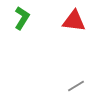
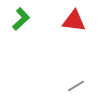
green L-shape: moved 1 px left, 1 px down; rotated 15 degrees clockwise
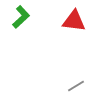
green L-shape: moved 2 px up
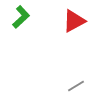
red triangle: rotated 35 degrees counterclockwise
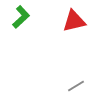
red triangle: rotated 15 degrees clockwise
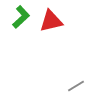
red triangle: moved 23 px left
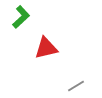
red triangle: moved 5 px left, 27 px down
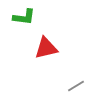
green L-shape: moved 3 px right; rotated 50 degrees clockwise
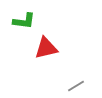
green L-shape: moved 4 px down
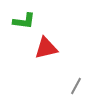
gray line: rotated 30 degrees counterclockwise
